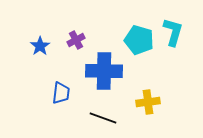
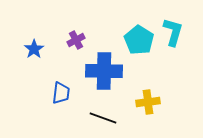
cyan pentagon: rotated 16 degrees clockwise
blue star: moved 6 px left, 3 px down
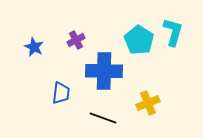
blue star: moved 2 px up; rotated 12 degrees counterclockwise
yellow cross: moved 1 px down; rotated 15 degrees counterclockwise
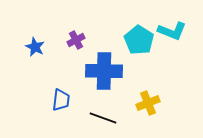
cyan L-shape: moved 1 px left, 1 px up; rotated 96 degrees clockwise
blue star: moved 1 px right
blue trapezoid: moved 7 px down
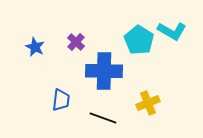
cyan L-shape: rotated 8 degrees clockwise
purple cross: moved 2 px down; rotated 18 degrees counterclockwise
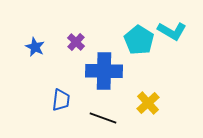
yellow cross: rotated 20 degrees counterclockwise
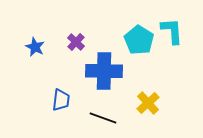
cyan L-shape: rotated 124 degrees counterclockwise
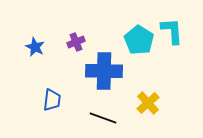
purple cross: rotated 24 degrees clockwise
blue trapezoid: moved 9 px left
